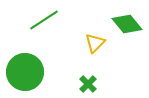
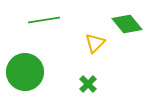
green line: rotated 24 degrees clockwise
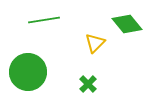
green circle: moved 3 px right
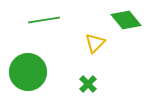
green diamond: moved 1 px left, 4 px up
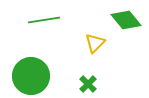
green circle: moved 3 px right, 4 px down
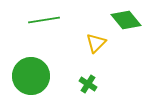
yellow triangle: moved 1 px right
green cross: rotated 12 degrees counterclockwise
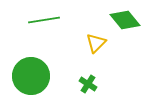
green diamond: moved 1 px left
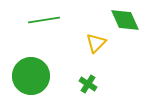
green diamond: rotated 16 degrees clockwise
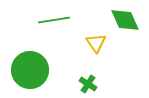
green line: moved 10 px right
yellow triangle: rotated 20 degrees counterclockwise
green circle: moved 1 px left, 6 px up
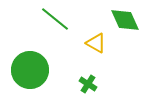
green line: moved 1 px right, 1 px up; rotated 48 degrees clockwise
yellow triangle: rotated 25 degrees counterclockwise
